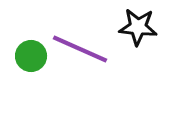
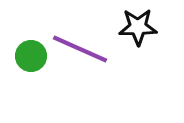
black star: rotated 6 degrees counterclockwise
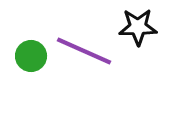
purple line: moved 4 px right, 2 px down
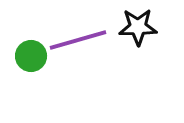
purple line: moved 6 px left, 11 px up; rotated 40 degrees counterclockwise
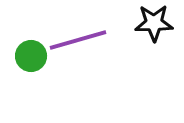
black star: moved 16 px right, 4 px up
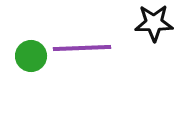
purple line: moved 4 px right, 8 px down; rotated 14 degrees clockwise
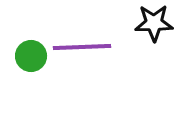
purple line: moved 1 px up
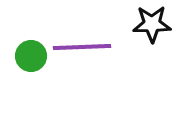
black star: moved 2 px left, 1 px down
